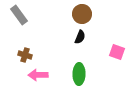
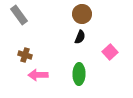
pink square: moved 7 px left; rotated 28 degrees clockwise
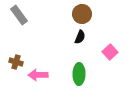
brown cross: moved 9 px left, 7 px down
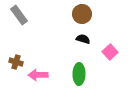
black semicircle: moved 3 px right, 2 px down; rotated 96 degrees counterclockwise
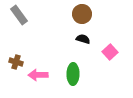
green ellipse: moved 6 px left
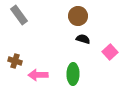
brown circle: moved 4 px left, 2 px down
brown cross: moved 1 px left, 1 px up
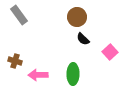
brown circle: moved 1 px left, 1 px down
black semicircle: rotated 152 degrees counterclockwise
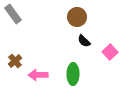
gray rectangle: moved 6 px left, 1 px up
black semicircle: moved 1 px right, 2 px down
brown cross: rotated 32 degrees clockwise
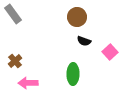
black semicircle: rotated 24 degrees counterclockwise
pink arrow: moved 10 px left, 8 px down
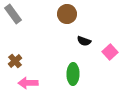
brown circle: moved 10 px left, 3 px up
